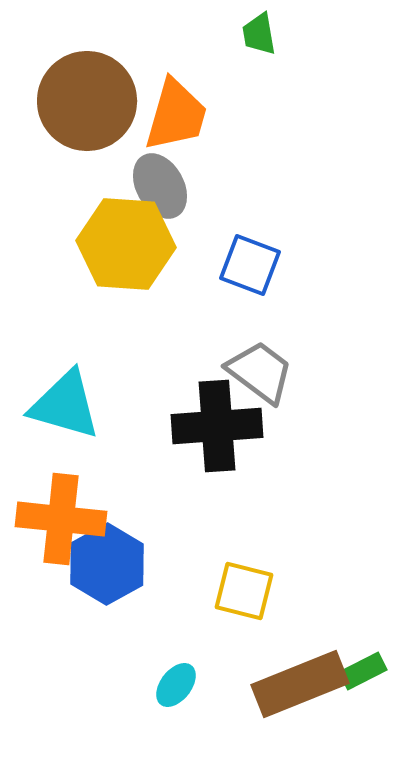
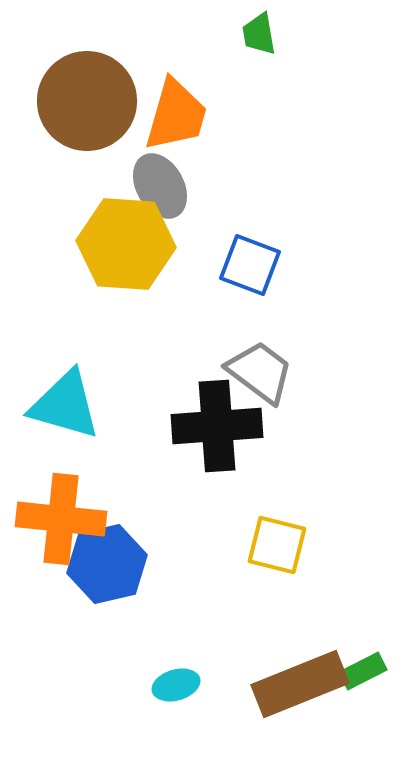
blue hexagon: rotated 16 degrees clockwise
yellow square: moved 33 px right, 46 px up
cyan ellipse: rotated 36 degrees clockwise
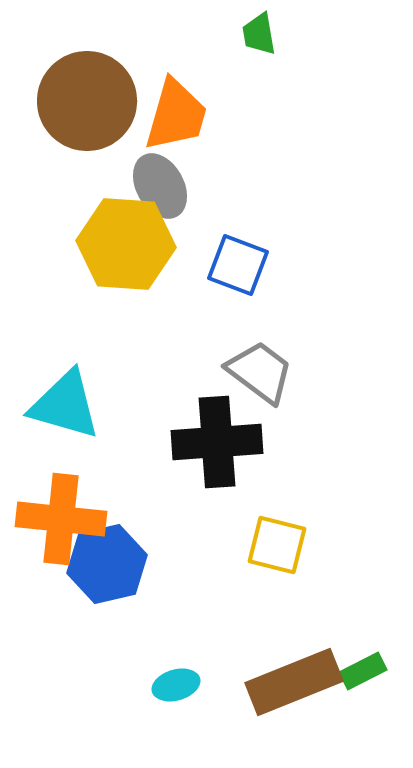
blue square: moved 12 px left
black cross: moved 16 px down
brown rectangle: moved 6 px left, 2 px up
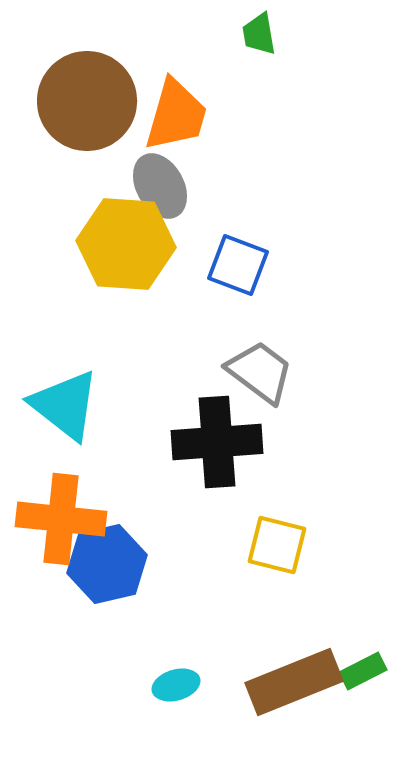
cyan triangle: rotated 22 degrees clockwise
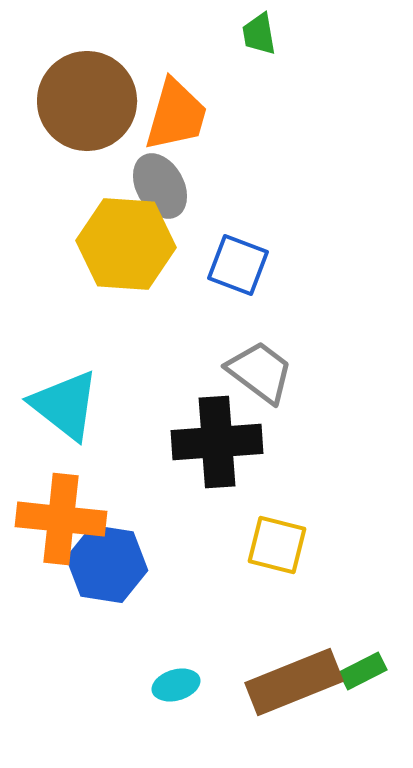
blue hexagon: rotated 22 degrees clockwise
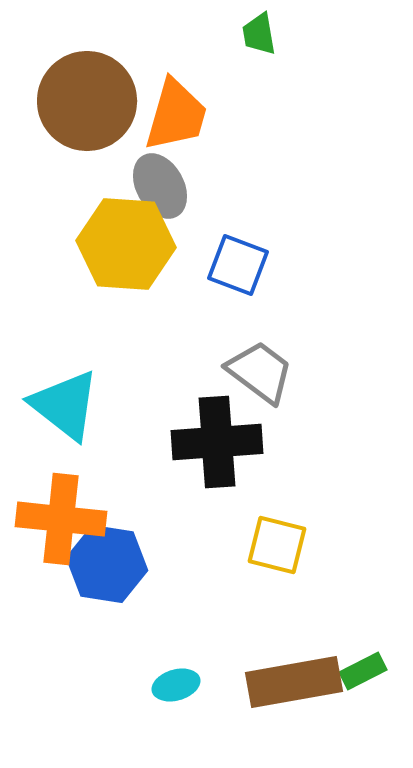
brown rectangle: rotated 12 degrees clockwise
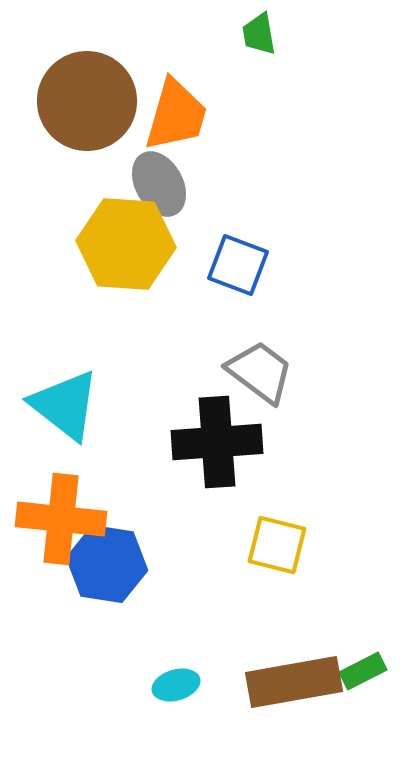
gray ellipse: moved 1 px left, 2 px up
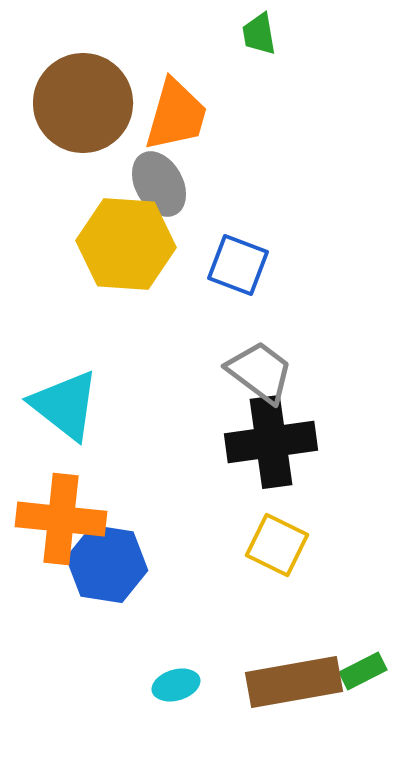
brown circle: moved 4 px left, 2 px down
black cross: moved 54 px right; rotated 4 degrees counterclockwise
yellow square: rotated 12 degrees clockwise
